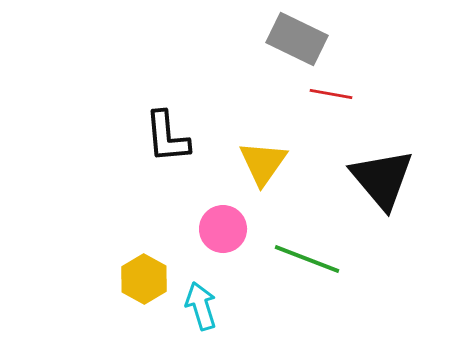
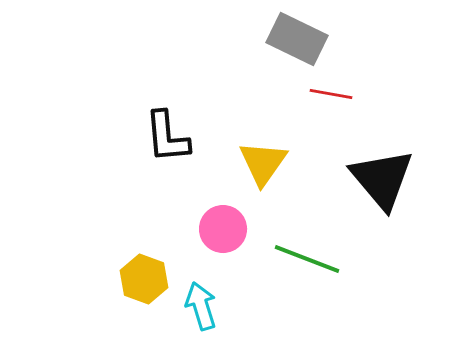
yellow hexagon: rotated 9 degrees counterclockwise
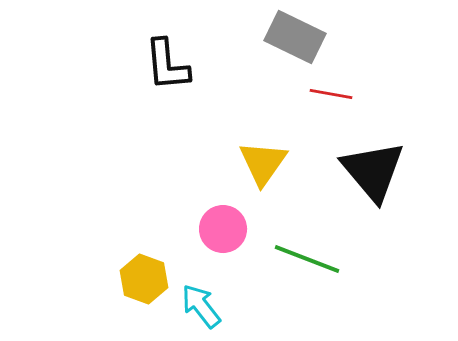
gray rectangle: moved 2 px left, 2 px up
black L-shape: moved 72 px up
black triangle: moved 9 px left, 8 px up
cyan arrow: rotated 21 degrees counterclockwise
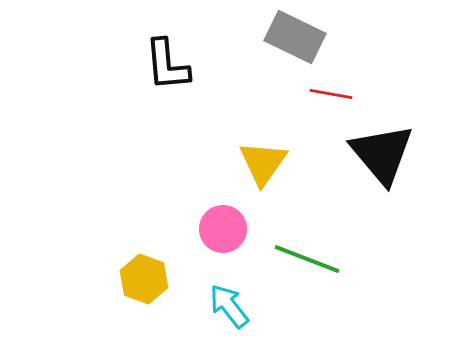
black triangle: moved 9 px right, 17 px up
cyan arrow: moved 28 px right
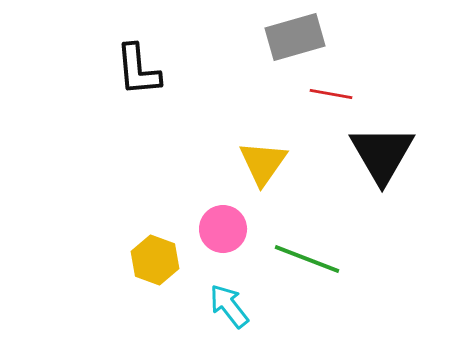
gray rectangle: rotated 42 degrees counterclockwise
black L-shape: moved 29 px left, 5 px down
black triangle: rotated 10 degrees clockwise
yellow hexagon: moved 11 px right, 19 px up
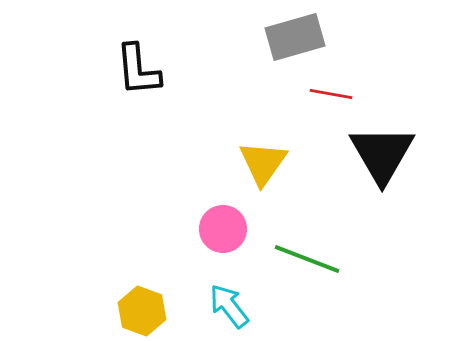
yellow hexagon: moved 13 px left, 51 px down
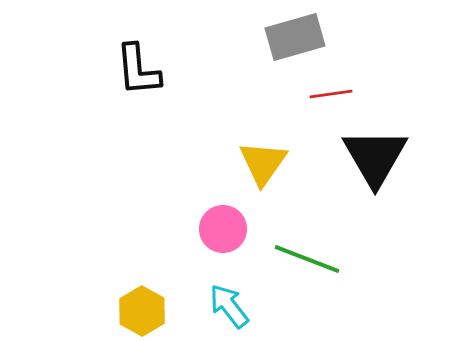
red line: rotated 18 degrees counterclockwise
black triangle: moved 7 px left, 3 px down
yellow hexagon: rotated 9 degrees clockwise
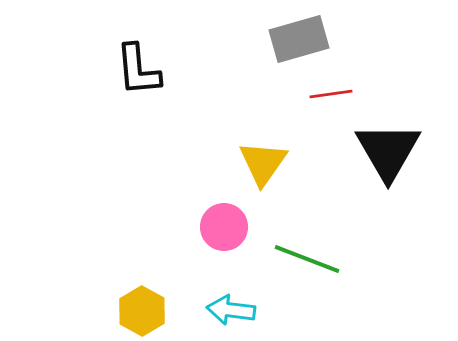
gray rectangle: moved 4 px right, 2 px down
black triangle: moved 13 px right, 6 px up
pink circle: moved 1 px right, 2 px up
cyan arrow: moved 2 px right, 4 px down; rotated 45 degrees counterclockwise
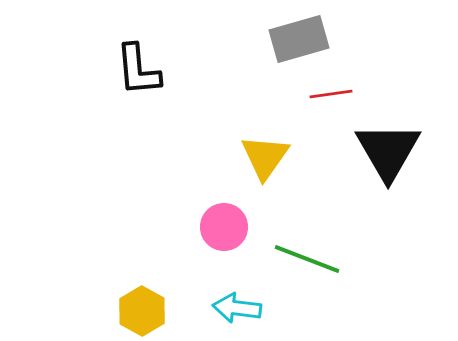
yellow triangle: moved 2 px right, 6 px up
cyan arrow: moved 6 px right, 2 px up
